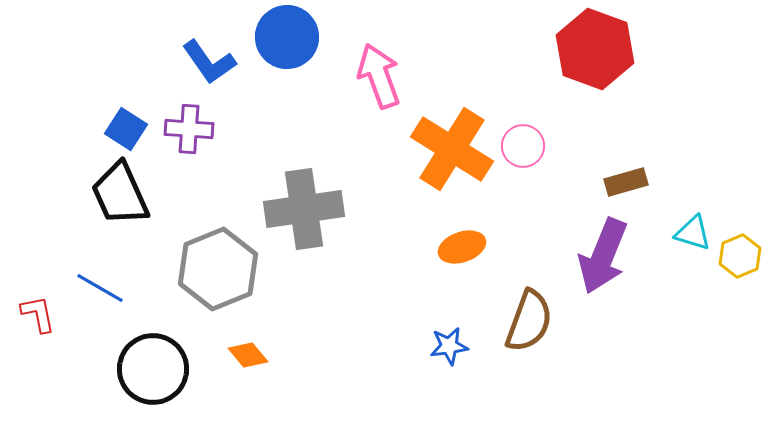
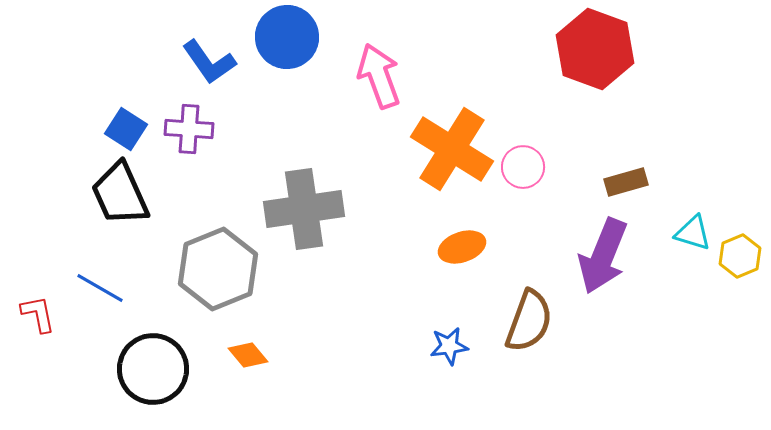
pink circle: moved 21 px down
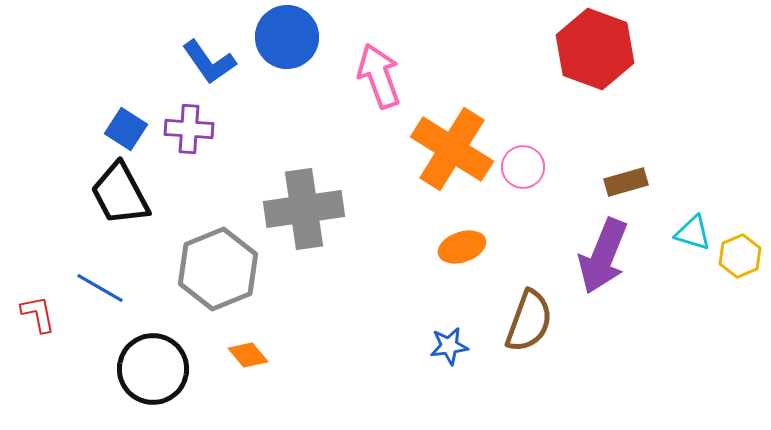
black trapezoid: rotated 4 degrees counterclockwise
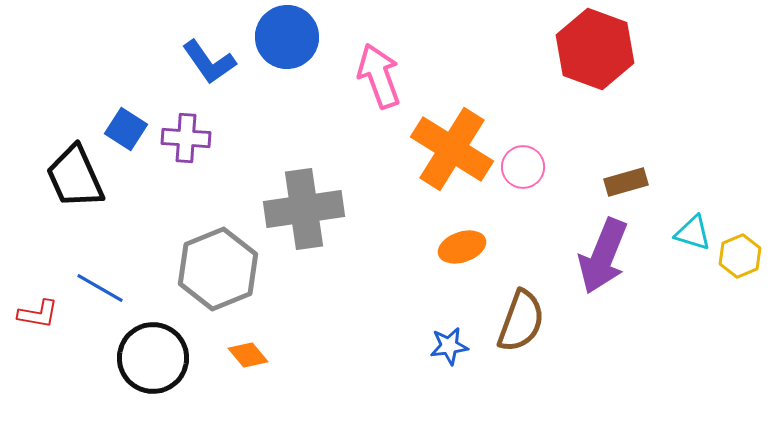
purple cross: moved 3 px left, 9 px down
black trapezoid: moved 45 px left, 17 px up; rotated 4 degrees clockwise
red L-shape: rotated 111 degrees clockwise
brown semicircle: moved 8 px left
black circle: moved 11 px up
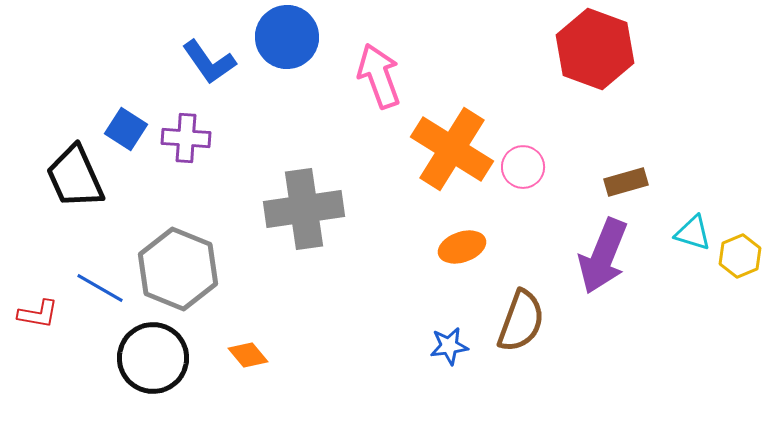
gray hexagon: moved 40 px left; rotated 16 degrees counterclockwise
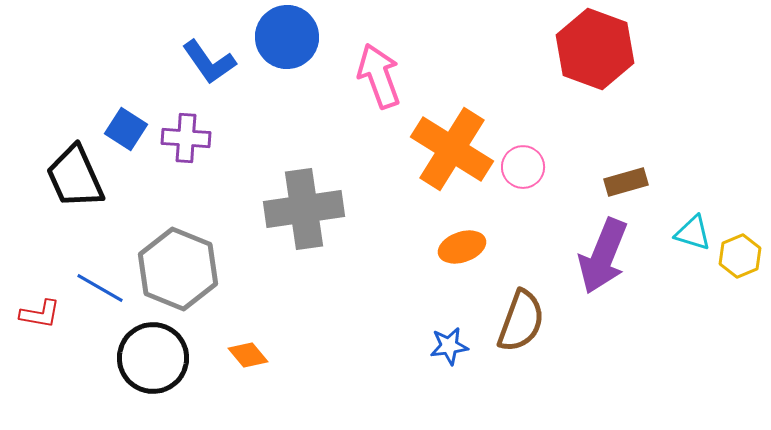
red L-shape: moved 2 px right
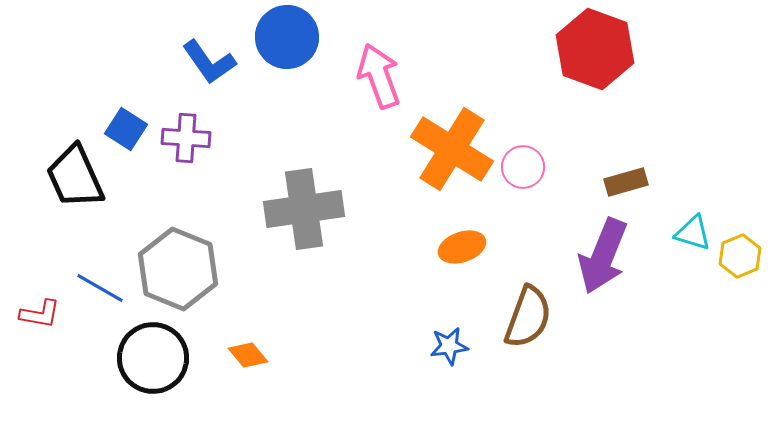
brown semicircle: moved 7 px right, 4 px up
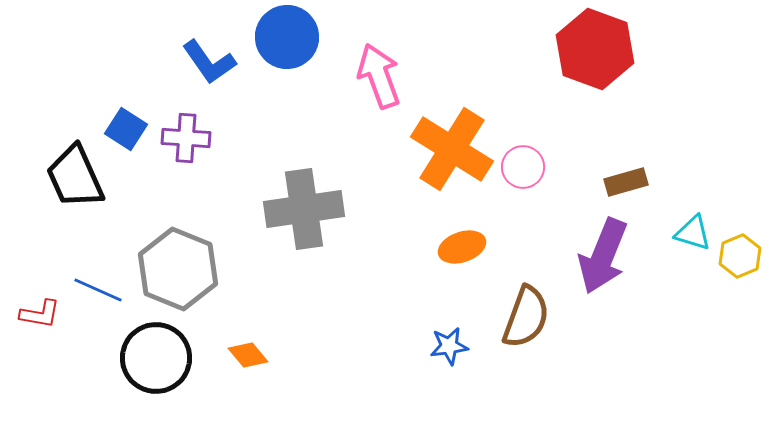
blue line: moved 2 px left, 2 px down; rotated 6 degrees counterclockwise
brown semicircle: moved 2 px left
black circle: moved 3 px right
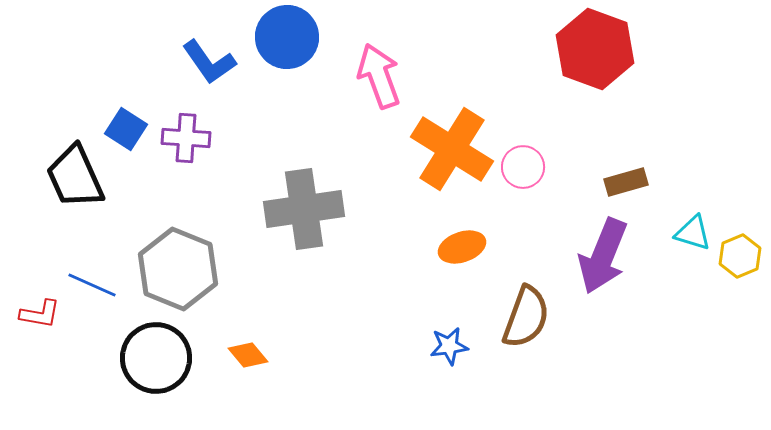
blue line: moved 6 px left, 5 px up
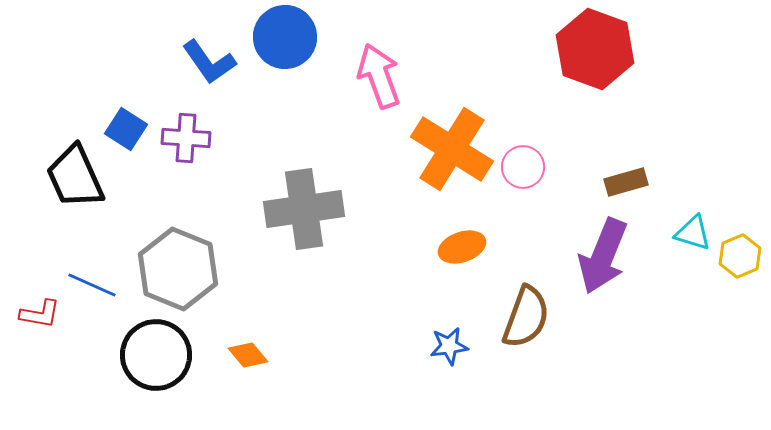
blue circle: moved 2 px left
black circle: moved 3 px up
